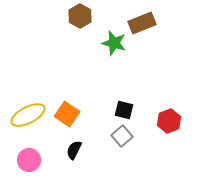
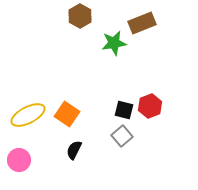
green star: rotated 25 degrees counterclockwise
red hexagon: moved 19 px left, 15 px up
pink circle: moved 10 px left
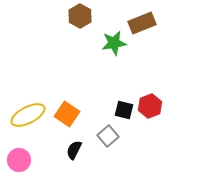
gray square: moved 14 px left
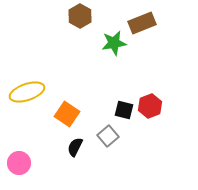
yellow ellipse: moved 1 px left, 23 px up; rotated 8 degrees clockwise
black semicircle: moved 1 px right, 3 px up
pink circle: moved 3 px down
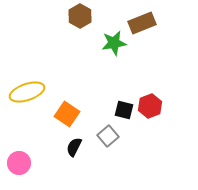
black semicircle: moved 1 px left
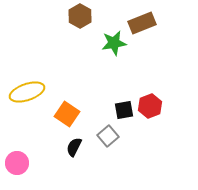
black square: rotated 24 degrees counterclockwise
pink circle: moved 2 px left
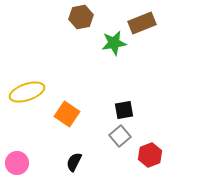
brown hexagon: moved 1 px right, 1 px down; rotated 20 degrees clockwise
red hexagon: moved 49 px down
gray square: moved 12 px right
black semicircle: moved 15 px down
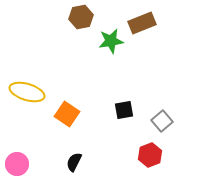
green star: moved 3 px left, 2 px up
yellow ellipse: rotated 36 degrees clockwise
gray square: moved 42 px right, 15 px up
pink circle: moved 1 px down
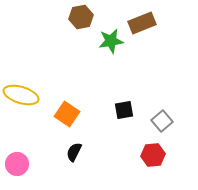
yellow ellipse: moved 6 px left, 3 px down
red hexagon: moved 3 px right; rotated 15 degrees clockwise
black semicircle: moved 10 px up
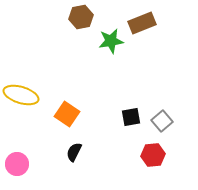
black square: moved 7 px right, 7 px down
